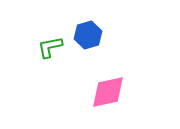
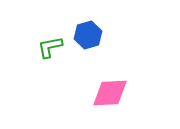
pink diamond: moved 2 px right, 1 px down; rotated 9 degrees clockwise
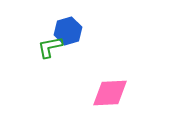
blue hexagon: moved 20 px left, 4 px up
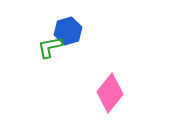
pink diamond: rotated 48 degrees counterclockwise
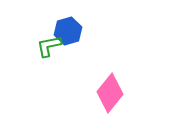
green L-shape: moved 1 px left, 1 px up
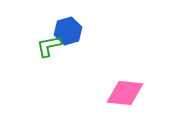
pink diamond: moved 15 px right; rotated 57 degrees clockwise
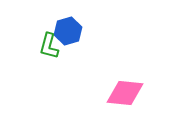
green L-shape: rotated 64 degrees counterclockwise
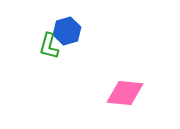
blue hexagon: moved 1 px left
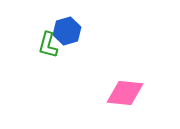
green L-shape: moved 1 px left, 1 px up
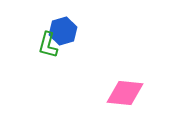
blue hexagon: moved 4 px left
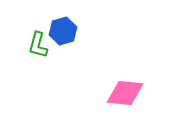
green L-shape: moved 10 px left
